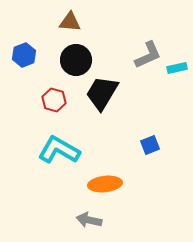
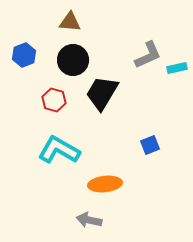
black circle: moved 3 px left
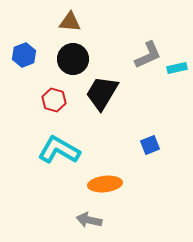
black circle: moved 1 px up
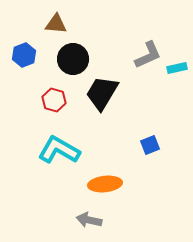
brown triangle: moved 14 px left, 2 px down
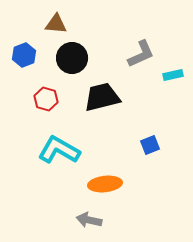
gray L-shape: moved 7 px left, 1 px up
black circle: moved 1 px left, 1 px up
cyan rectangle: moved 4 px left, 7 px down
black trapezoid: moved 4 px down; rotated 45 degrees clockwise
red hexagon: moved 8 px left, 1 px up
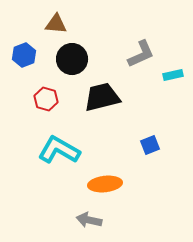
black circle: moved 1 px down
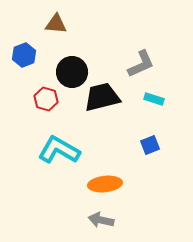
gray L-shape: moved 10 px down
black circle: moved 13 px down
cyan rectangle: moved 19 px left, 24 px down; rotated 30 degrees clockwise
gray arrow: moved 12 px right
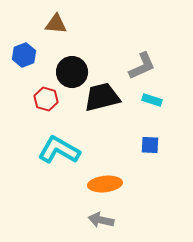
gray L-shape: moved 1 px right, 2 px down
cyan rectangle: moved 2 px left, 1 px down
blue square: rotated 24 degrees clockwise
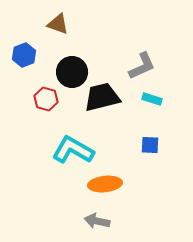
brown triangle: moved 2 px right; rotated 15 degrees clockwise
cyan rectangle: moved 1 px up
cyan L-shape: moved 14 px right
gray arrow: moved 4 px left, 1 px down
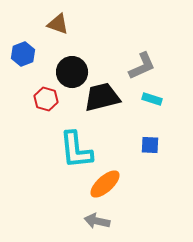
blue hexagon: moved 1 px left, 1 px up
cyan L-shape: moved 3 px right; rotated 126 degrees counterclockwise
orange ellipse: rotated 36 degrees counterclockwise
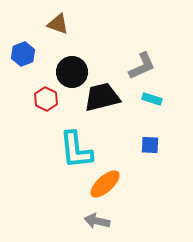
red hexagon: rotated 10 degrees clockwise
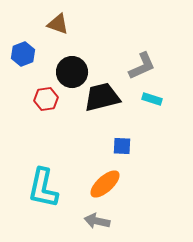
red hexagon: rotated 25 degrees clockwise
blue square: moved 28 px left, 1 px down
cyan L-shape: moved 33 px left, 38 px down; rotated 18 degrees clockwise
